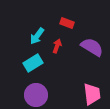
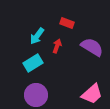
pink trapezoid: rotated 55 degrees clockwise
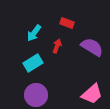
cyan arrow: moved 3 px left, 3 px up
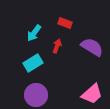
red rectangle: moved 2 px left
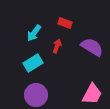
pink trapezoid: rotated 20 degrees counterclockwise
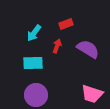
red rectangle: moved 1 px right, 1 px down; rotated 40 degrees counterclockwise
purple semicircle: moved 4 px left, 2 px down
cyan rectangle: rotated 30 degrees clockwise
pink trapezoid: rotated 80 degrees clockwise
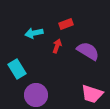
cyan arrow: rotated 42 degrees clockwise
purple semicircle: moved 2 px down
cyan rectangle: moved 16 px left, 6 px down; rotated 60 degrees clockwise
